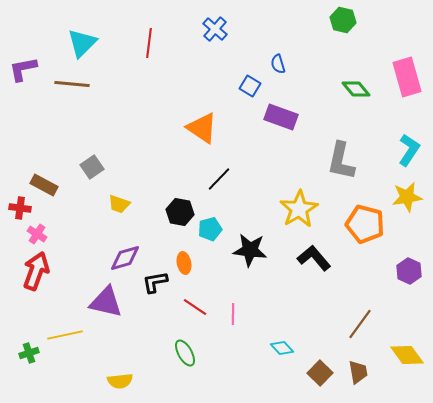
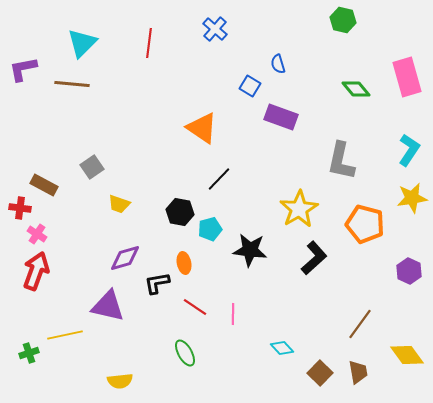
yellow star at (407, 197): moved 5 px right, 1 px down
black L-shape at (314, 258): rotated 88 degrees clockwise
black L-shape at (155, 282): moved 2 px right, 1 px down
purple triangle at (106, 302): moved 2 px right, 4 px down
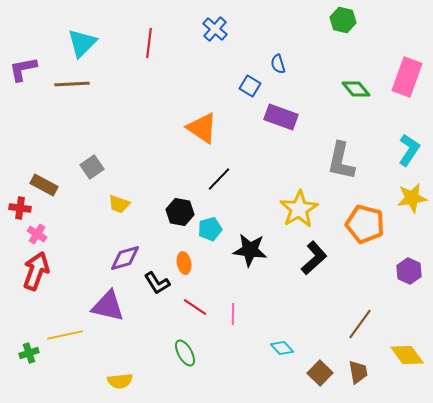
pink rectangle at (407, 77): rotated 36 degrees clockwise
brown line at (72, 84): rotated 8 degrees counterclockwise
black L-shape at (157, 283): rotated 112 degrees counterclockwise
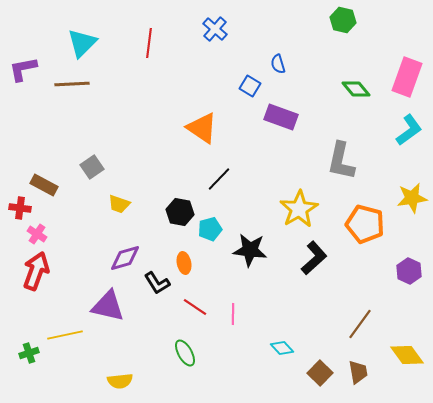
cyan L-shape at (409, 150): moved 20 px up; rotated 20 degrees clockwise
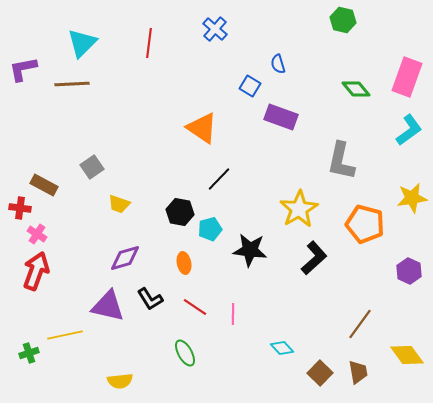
black L-shape at (157, 283): moved 7 px left, 16 px down
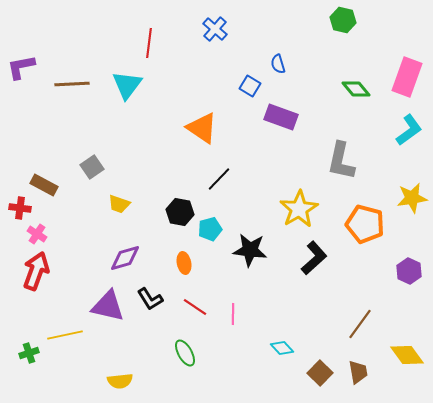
cyan triangle at (82, 43): moved 45 px right, 42 px down; rotated 8 degrees counterclockwise
purple L-shape at (23, 69): moved 2 px left, 2 px up
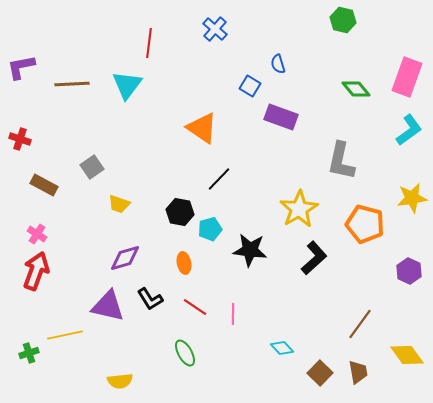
red cross at (20, 208): moved 69 px up; rotated 10 degrees clockwise
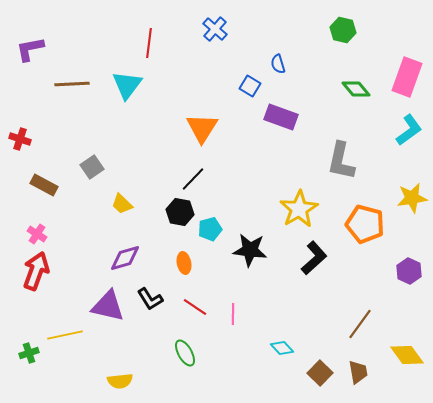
green hexagon at (343, 20): moved 10 px down
purple L-shape at (21, 67): moved 9 px right, 18 px up
orange triangle at (202, 128): rotated 28 degrees clockwise
black line at (219, 179): moved 26 px left
yellow trapezoid at (119, 204): moved 3 px right; rotated 25 degrees clockwise
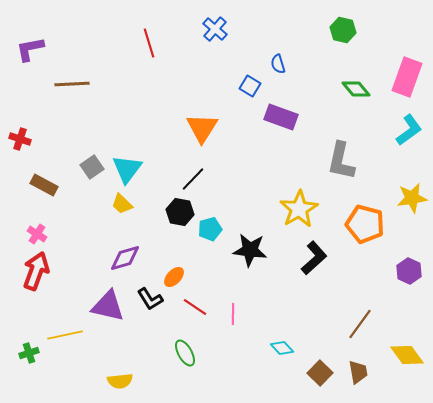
red line at (149, 43): rotated 24 degrees counterclockwise
cyan triangle at (127, 85): moved 84 px down
orange ellipse at (184, 263): moved 10 px left, 14 px down; rotated 55 degrees clockwise
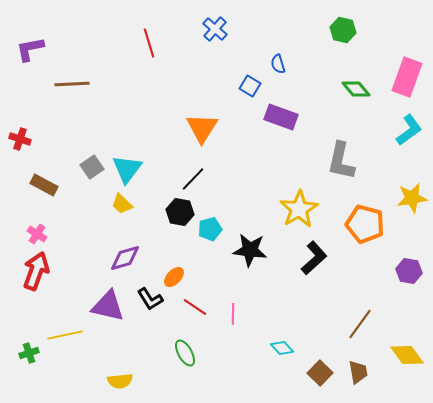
purple hexagon at (409, 271): rotated 15 degrees counterclockwise
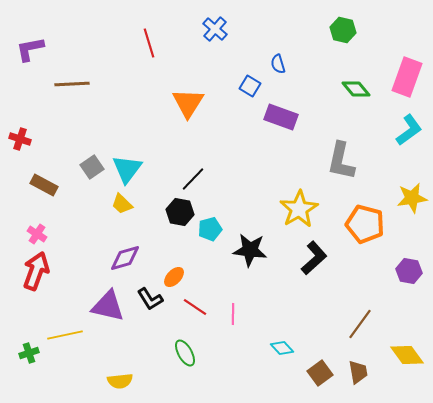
orange triangle at (202, 128): moved 14 px left, 25 px up
brown square at (320, 373): rotated 10 degrees clockwise
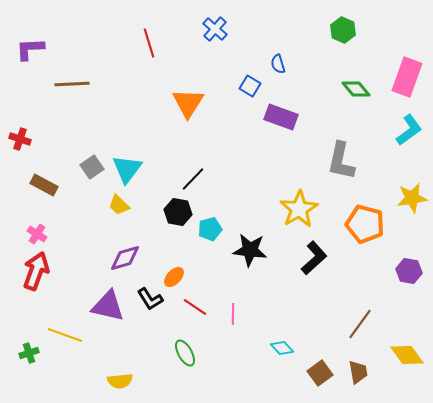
green hexagon at (343, 30): rotated 10 degrees clockwise
purple L-shape at (30, 49): rotated 8 degrees clockwise
yellow trapezoid at (122, 204): moved 3 px left, 1 px down
black hexagon at (180, 212): moved 2 px left
yellow line at (65, 335): rotated 32 degrees clockwise
